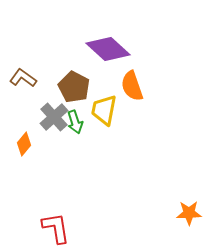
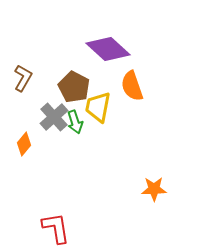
brown L-shape: rotated 84 degrees clockwise
yellow trapezoid: moved 6 px left, 3 px up
orange star: moved 35 px left, 24 px up
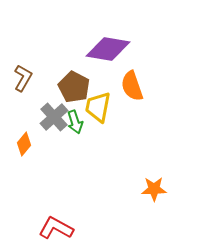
purple diamond: rotated 33 degrees counterclockwise
red L-shape: rotated 52 degrees counterclockwise
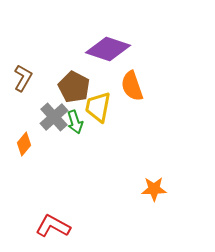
purple diamond: rotated 9 degrees clockwise
red L-shape: moved 3 px left, 2 px up
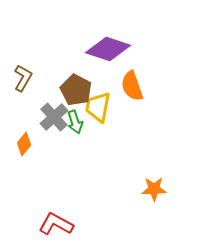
brown pentagon: moved 2 px right, 3 px down
red L-shape: moved 3 px right, 2 px up
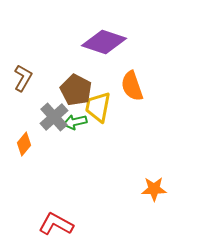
purple diamond: moved 4 px left, 7 px up
green arrow: rotated 95 degrees clockwise
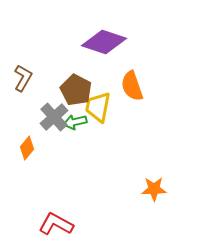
orange diamond: moved 3 px right, 4 px down
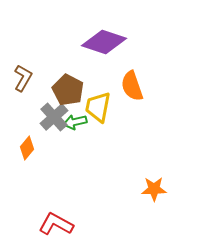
brown pentagon: moved 8 px left
